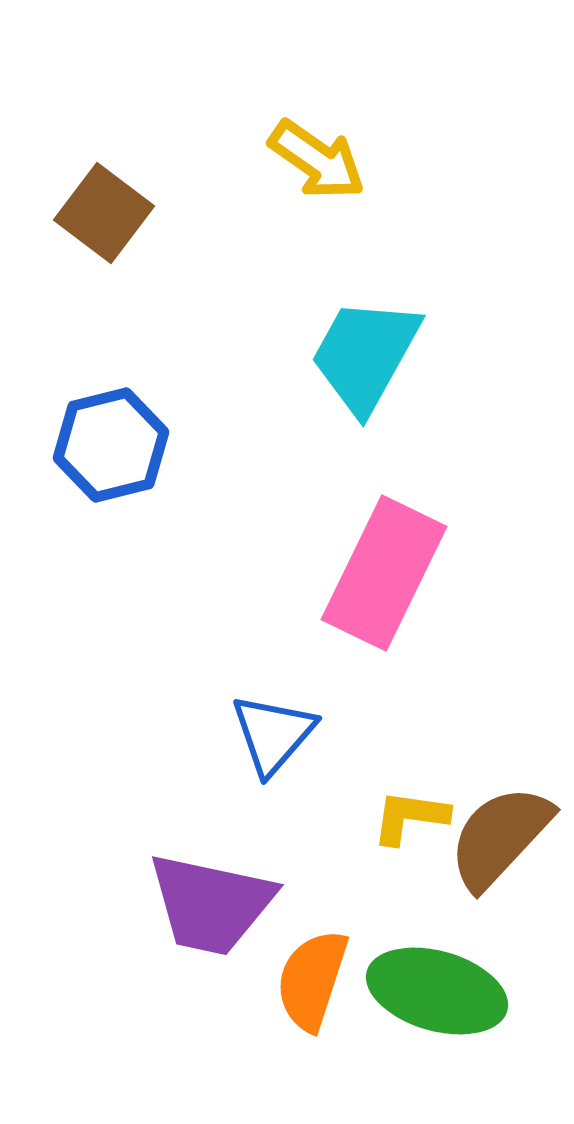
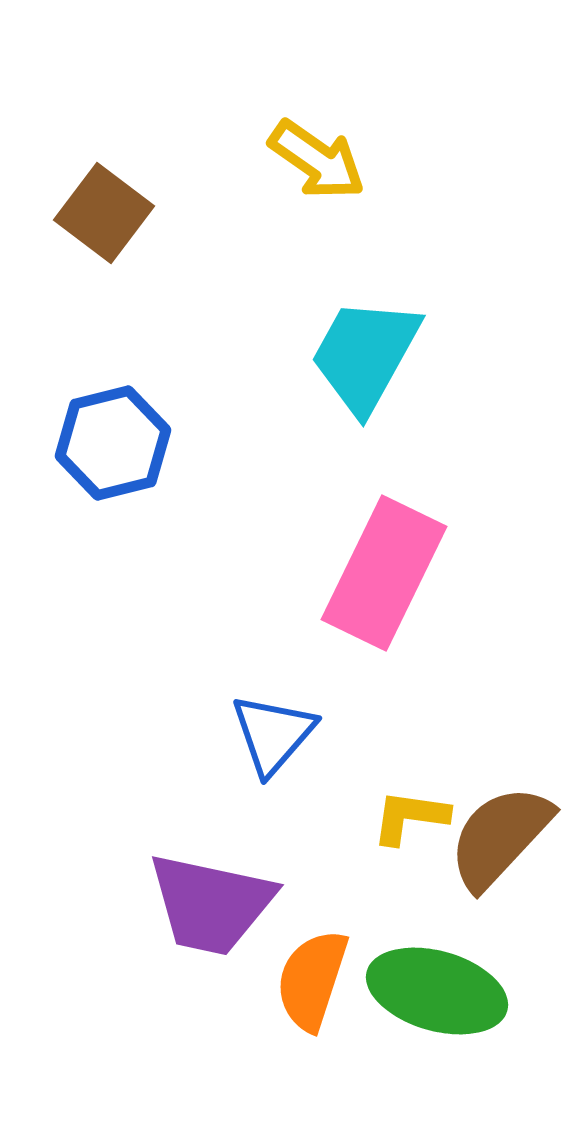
blue hexagon: moved 2 px right, 2 px up
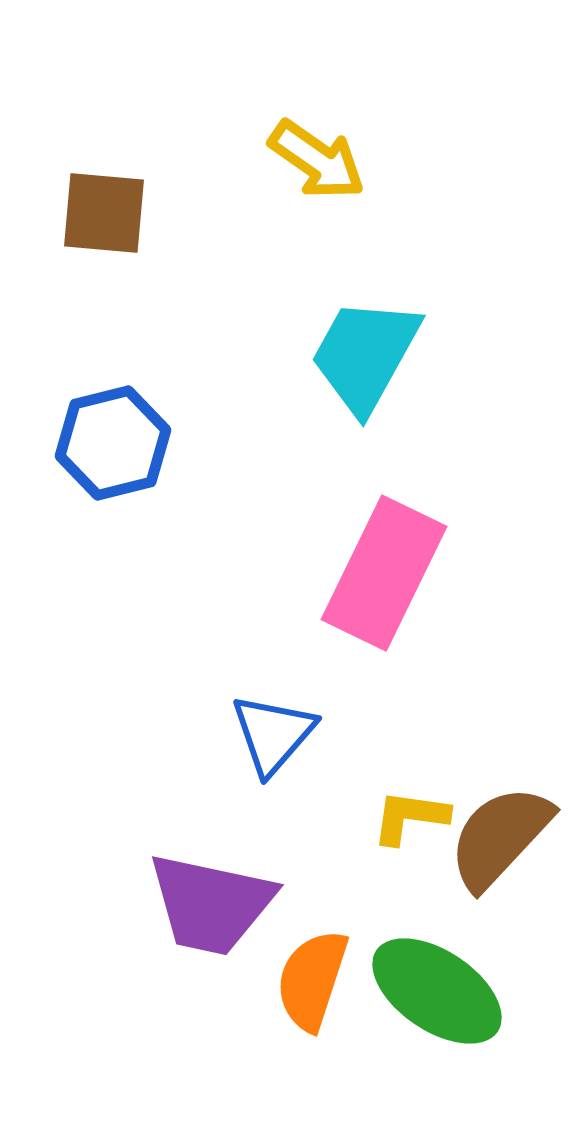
brown square: rotated 32 degrees counterclockwise
green ellipse: rotated 18 degrees clockwise
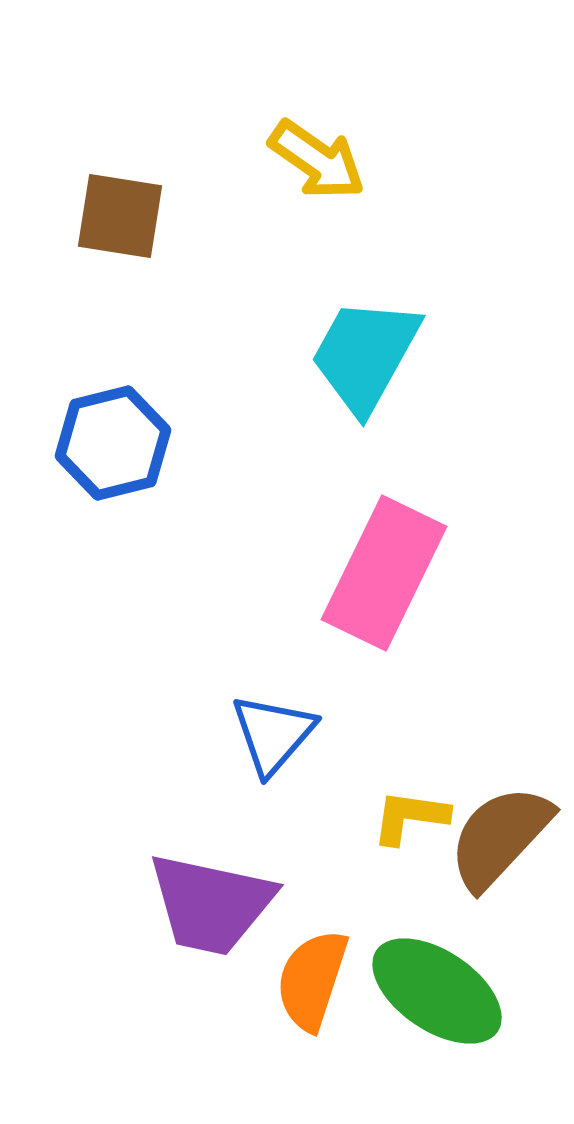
brown square: moved 16 px right, 3 px down; rotated 4 degrees clockwise
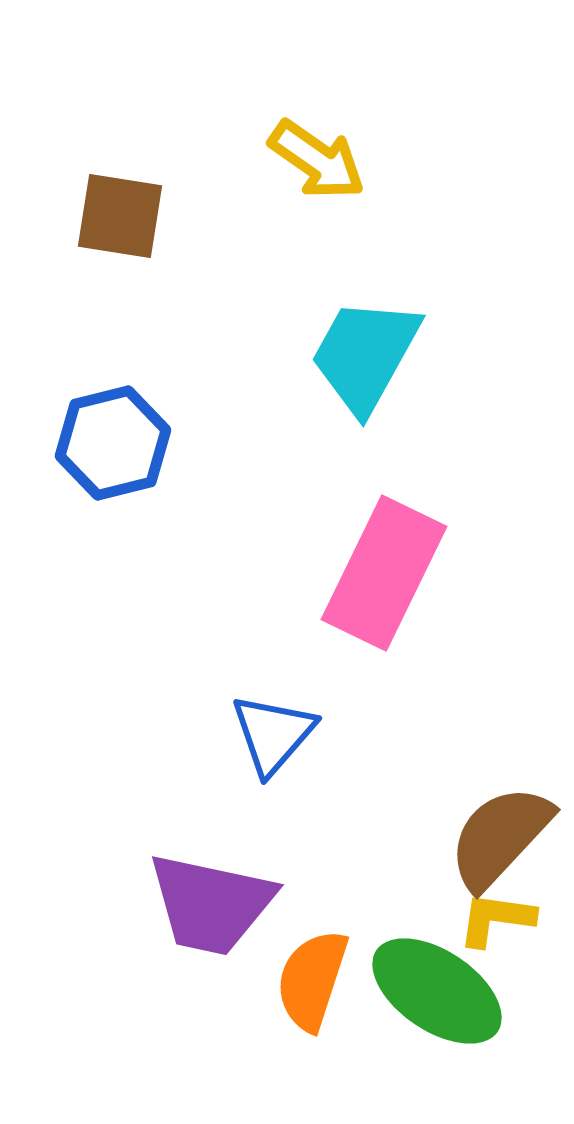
yellow L-shape: moved 86 px right, 102 px down
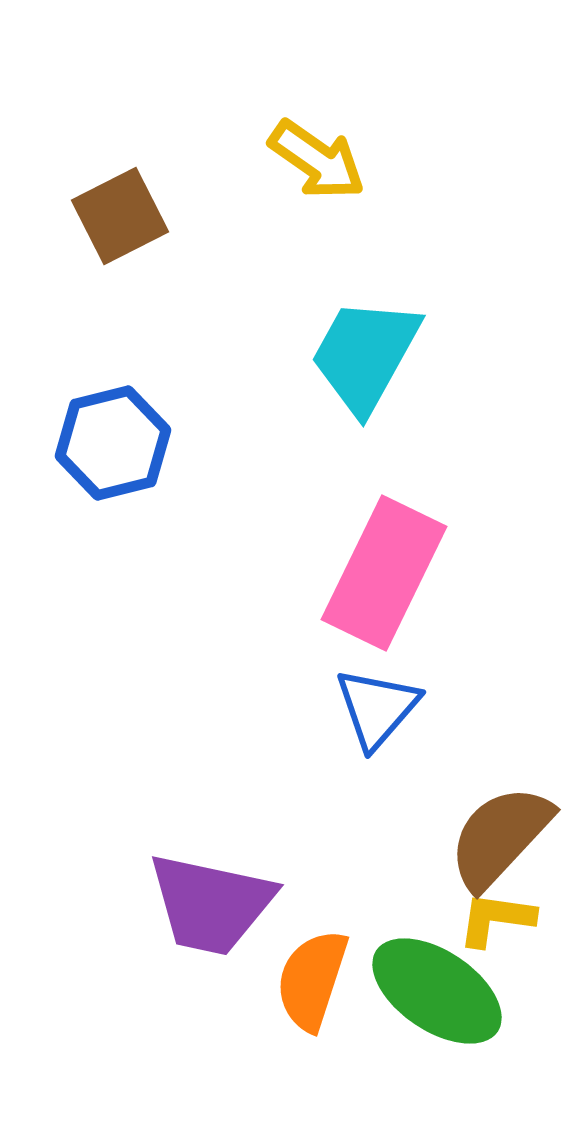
brown square: rotated 36 degrees counterclockwise
blue triangle: moved 104 px right, 26 px up
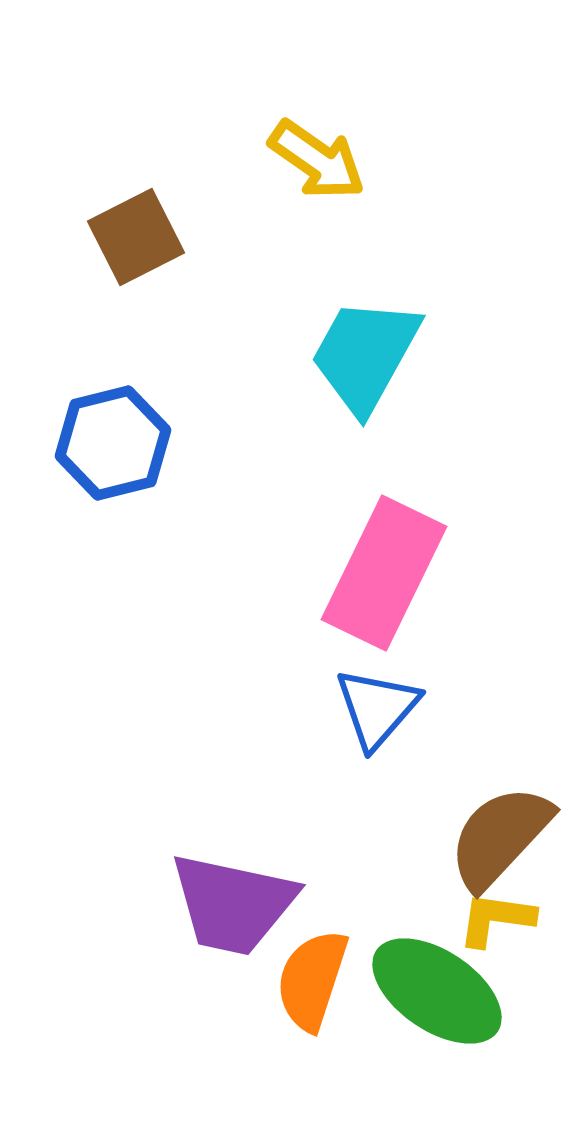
brown square: moved 16 px right, 21 px down
purple trapezoid: moved 22 px right
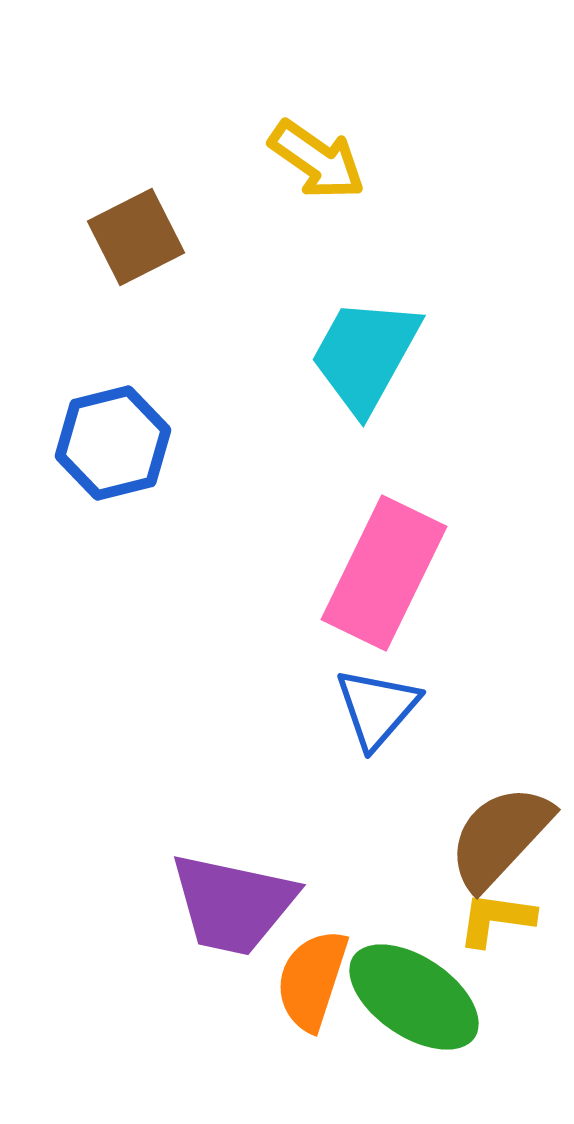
green ellipse: moved 23 px left, 6 px down
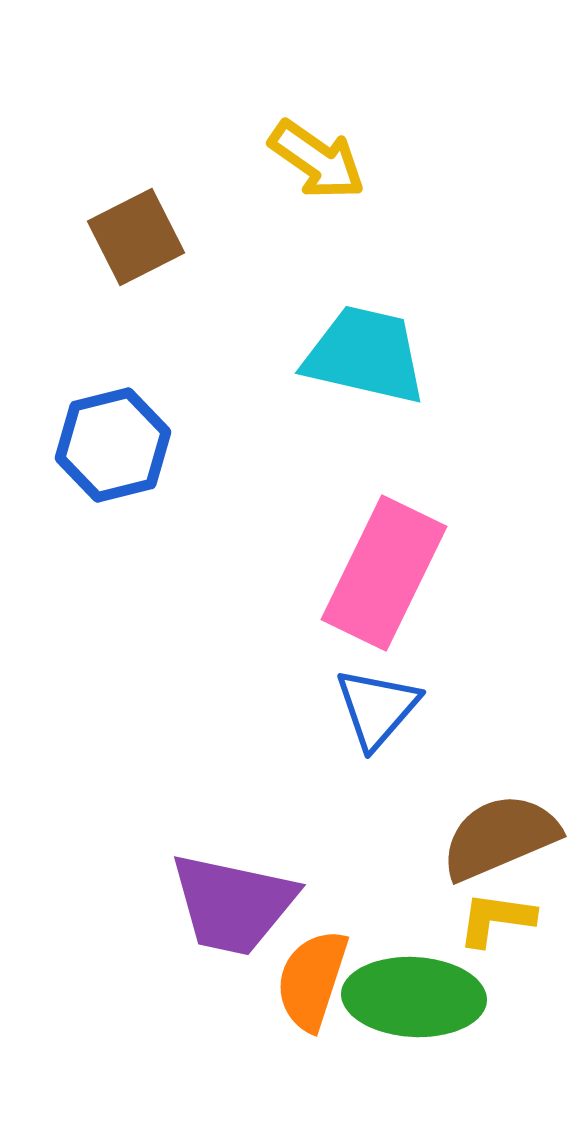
cyan trapezoid: rotated 74 degrees clockwise
blue hexagon: moved 2 px down
brown semicircle: rotated 24 degrees clockwise
green ellipse: rotated 31 degrees counterclockwise
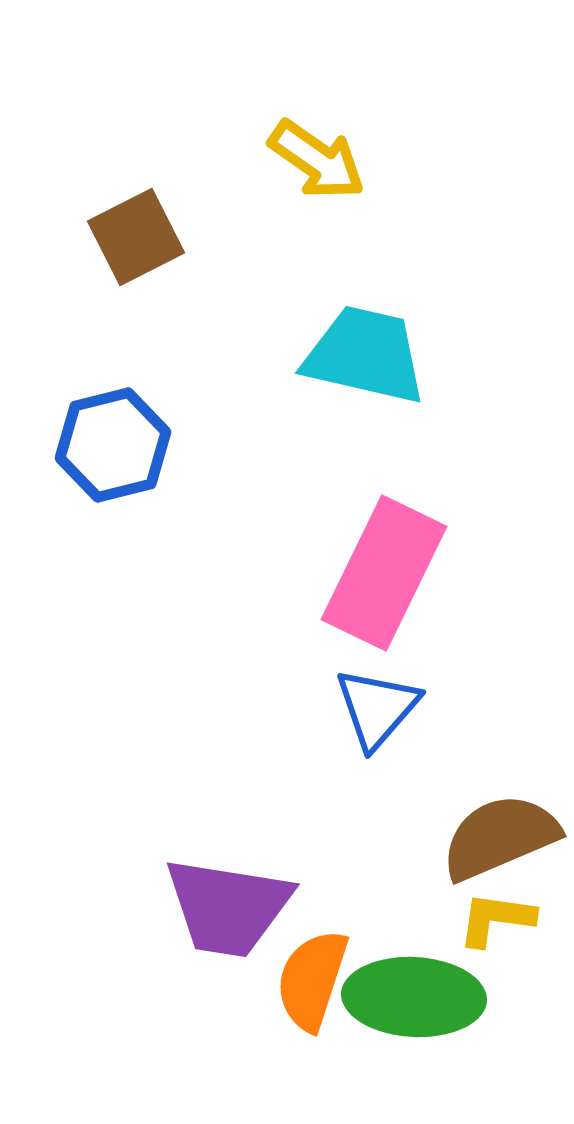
purple trapezoid: moved 5 px left, 3 px down; rotated 3 degrees counterclockwise
